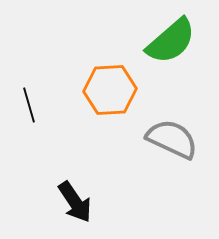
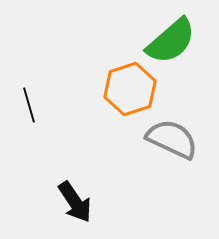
orange hexagon: moved 20 px right, 1 px up; rotated 15 degrees counterclockwise
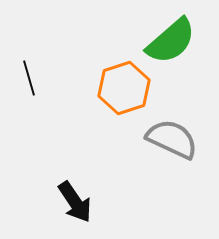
orange hexagon: moved 6 px left, 1 px up
black line: moved 27 px up
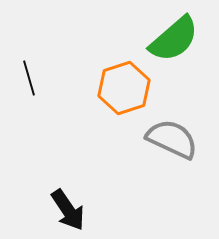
green semicircle: moved 3 px right, 2 px up
black arrow: moved 7 px left, 8 px down
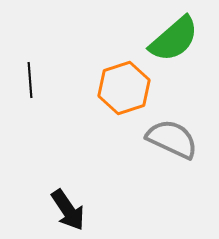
black line: moved 1 px right, 2 px down; rotated 12 degrees clockwise
